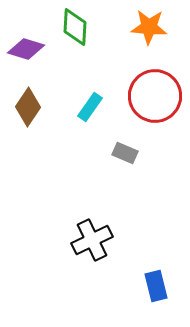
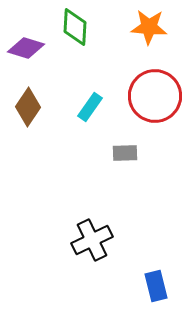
purple diamond: moved 1 px up
gray rectangle: rotated 25 degrees counterclockwise
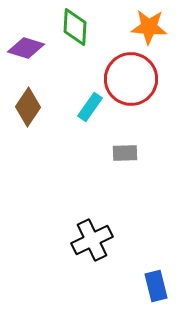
red circle: moved 24 px left, 17 px up
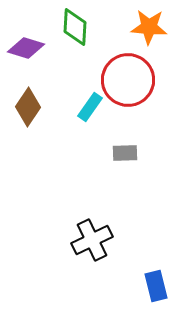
red circle: moved 3 px left, 1 px down
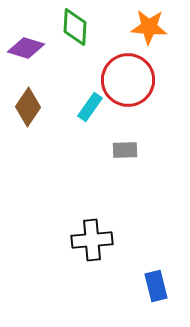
gray rectangle: moved 3 px up
black cross: rotated 21 degrees clockwise
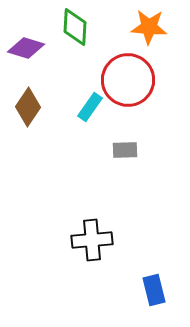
blue rectangle: moved 2 px left, 4 px down
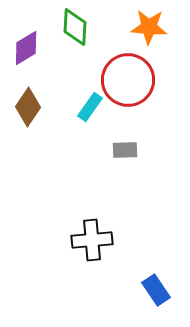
purple diamond: rotated 48 degrees counterclockwise
blue rectangle: moved 2 px right; rotated 20 degrees counterclockwise
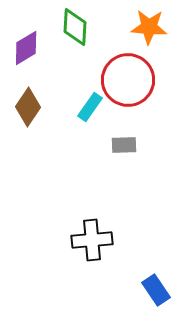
gray rectangle: moved 1 px left, 5 px up
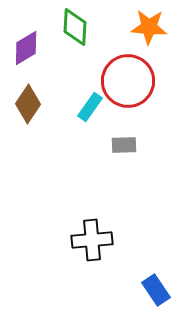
red circle: moved 1 px down
brown diamond: moved 3 px up
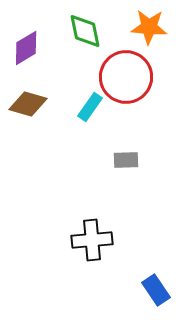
green diamond: moved 10 px right, 4 px down; rotated 15 degrees counterclockwise
red circle: moved 2 px left, 4 px up
brown diamond: rotated 72 degrees clockwise
gray rectangle: moved 2 px right, 15 px down
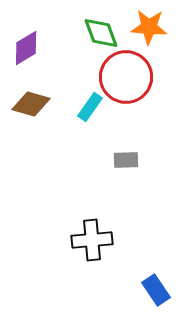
green diamond: moved 16 px right, 2 px down; rotated 9 degrees counterclockwise
brown diamond: moved 3 px right
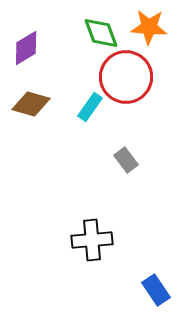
gray rectangle: rotated 55 degrees clockwise
